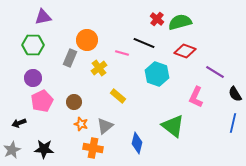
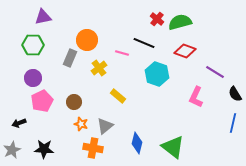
green triangle: moved 21 px down
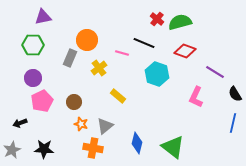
black arrow: moved 1 px right
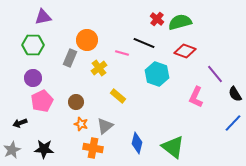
purple line: moved 2 px down; rotated 18 degrees clockwise
brown circle: moved 2 px right
blue line: rotated 30 degrees clockwise
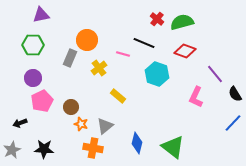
purple triangle: moved 2 px left, 2 px up
green semicircle: moved 2 px right
pink line: moved 1 px right, 1 px down
brown circle: moved 5 px left, 5 px down
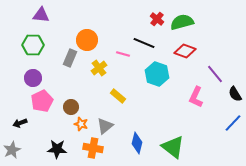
purple triangle: rotated 18 degrees clockwise
black star: moved 13 px right
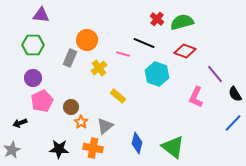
orange star: moved 2 px up; rotated 16 degrees clockwise
black star: moved 2 px right
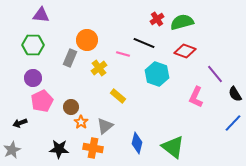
red cross: rotated 16 degrees clockwise
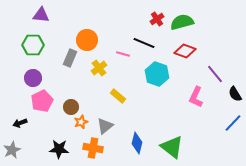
orange star: rotated 16 degrees clockwise
green triangle: moved 1 px left
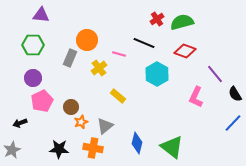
pink line: moved 4 px left
cyan hexagon: rotated 10 degrees clockwise
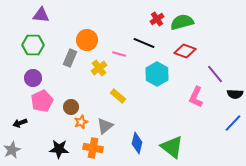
black semicircle: rotated 56 degrees counterclockwise
